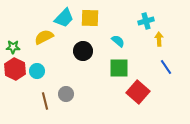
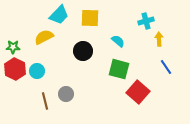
cyan trapezoid: moved 5 px left, 3 px up
green square: moved 1 px down; rotated 15 degrees clockwise
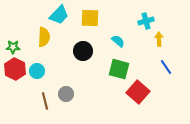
yellow semicircle: rotated 120 degrees clockwise
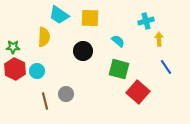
cyan trapezoid: rotated 80 degrees clockwise
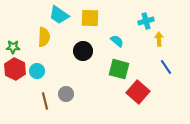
cyan semicircle: moved 1 px left
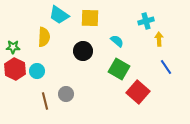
green square: rotated 15 degrees clockwise
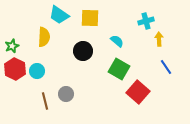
green star: moved 1 px left, 1 px up; rotated 24 degrees counterclockwise
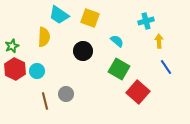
yellow square: rotated 18 degrees clockwise
yellow arrow: moved 2 px down
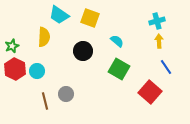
cyan cross: moved 11 px right
red square: moved 12 px right
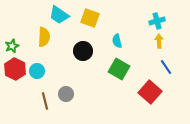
cyan semicircle: rotated 144 degrees counterclockwise
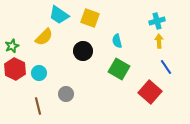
yellow semicircle: rotated 42 degrees clockwise
cyan circle: moved 2 px right, 2 px down
brown line: moved 7 px left, 5 px down
